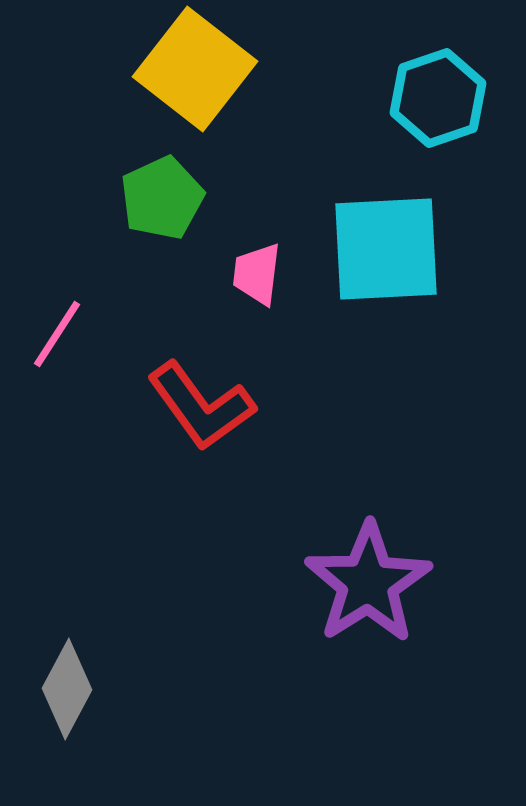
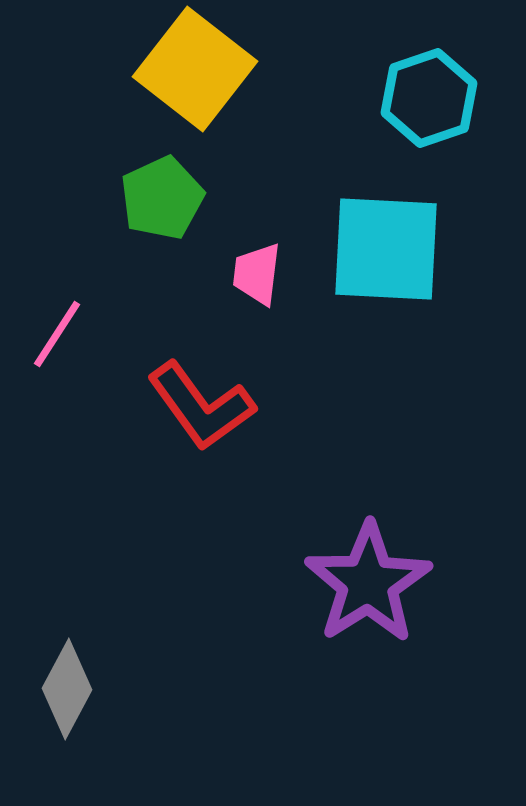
cyan hexagon: moved 9 px left
cyan square: rotated 6 degrees clockwise
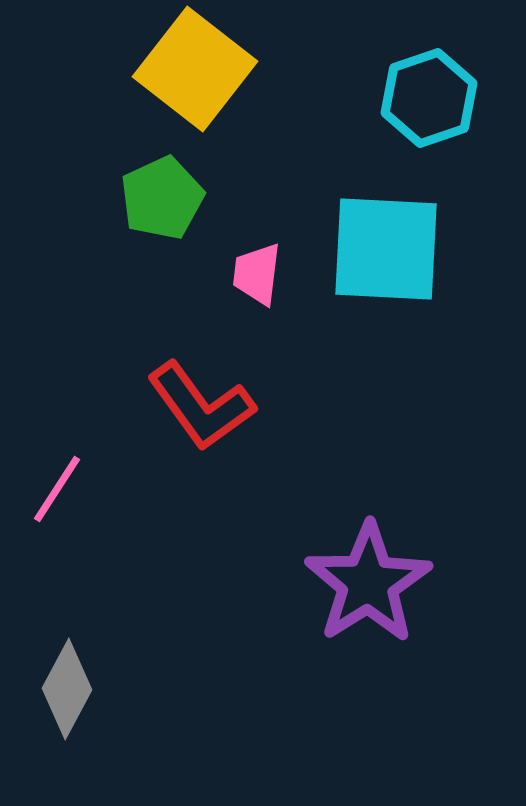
pink line: moved 155 px down
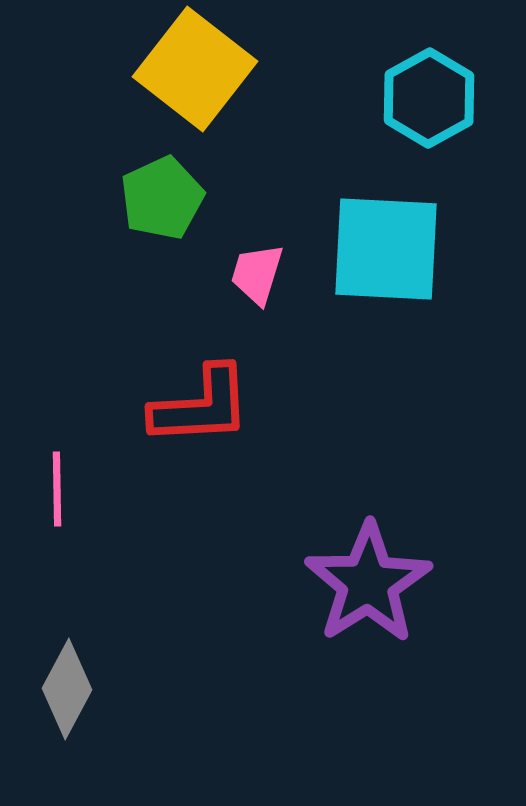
cyan hexagon: rotated 10 degrees counterclockwise
pink trapezoid: rotated 10 degrees clockwise
red L-shape: rotated 57 degrees counterclockwise
pink line: rotated 34 degrees counterclockwise
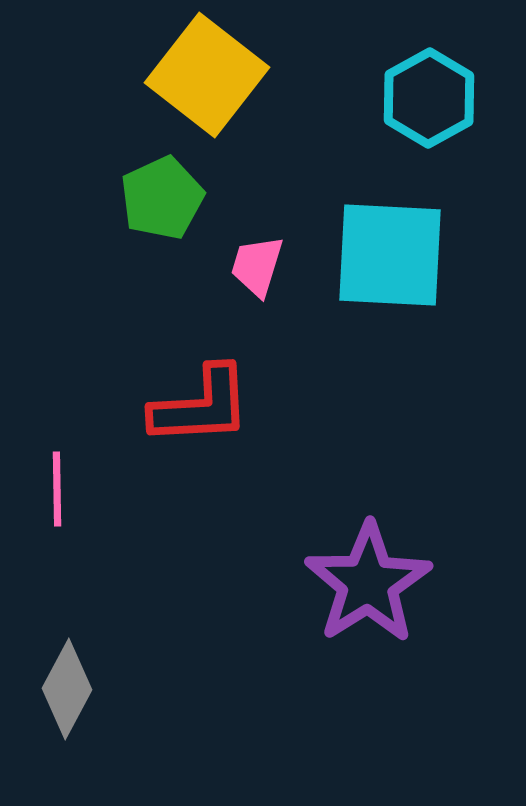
yellow square: moved 12 px right, 6 px down
cyan square: moved 4 px right, 6 px down
pink trapezoid: moved 8 px up
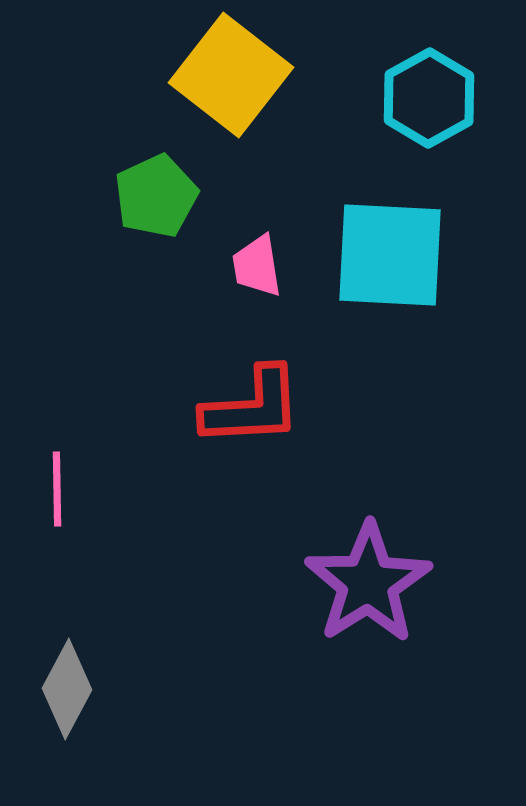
yellow square: moved 24 px right
green pentagon: moved 6 px left, 2 px up
pink trapezoid: rotated 26 degrees counterclockwise
red L-shape: moved 51 px right, 1 px down
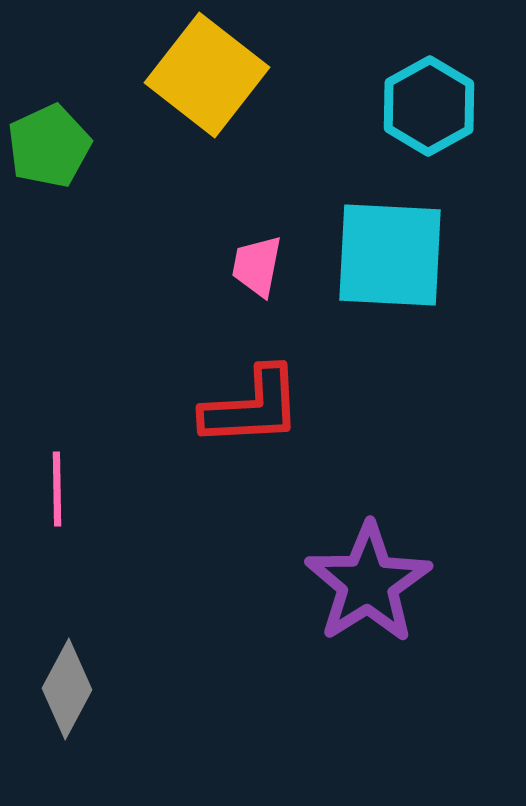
yellow square: moved 24 px left
cyan hexagon: moved 8 px down
green pentagon: moved 107 px left, 50 px up
pink trapezoid: rotated 20 degrees clockwise
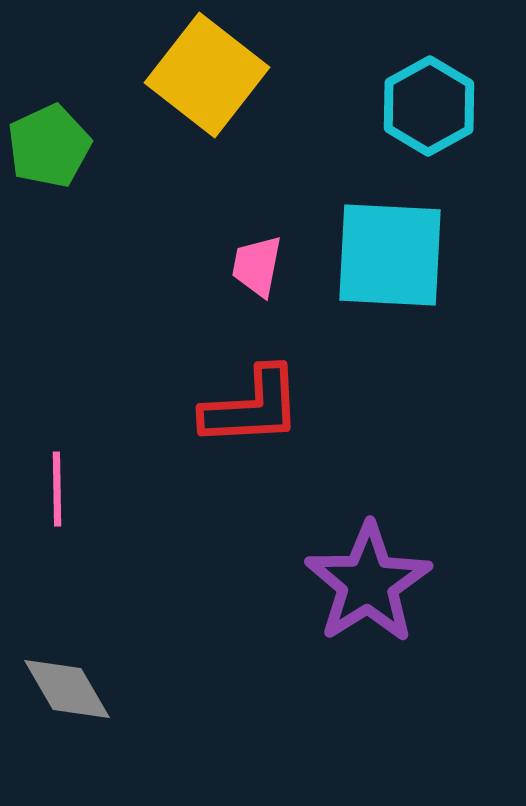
gray diamond: rotated 58 degrees counterclockwise
